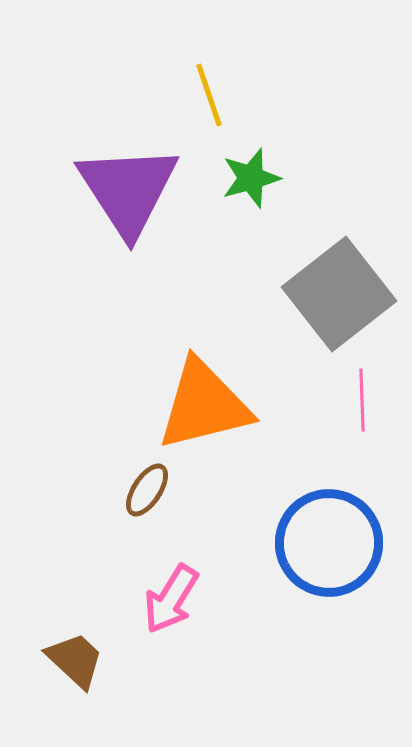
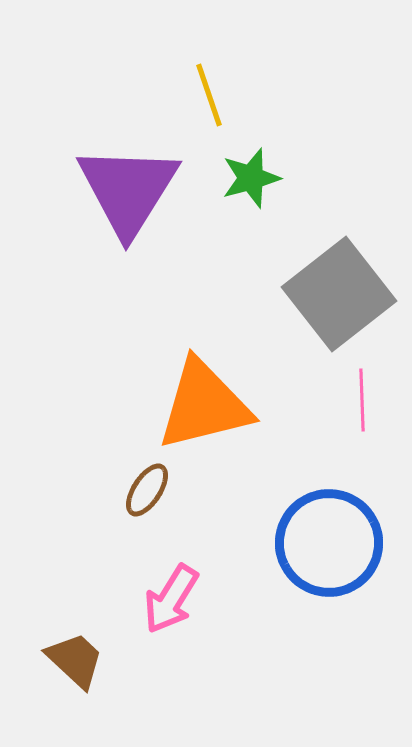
purple triangle: rotated 5 degrees clockwise
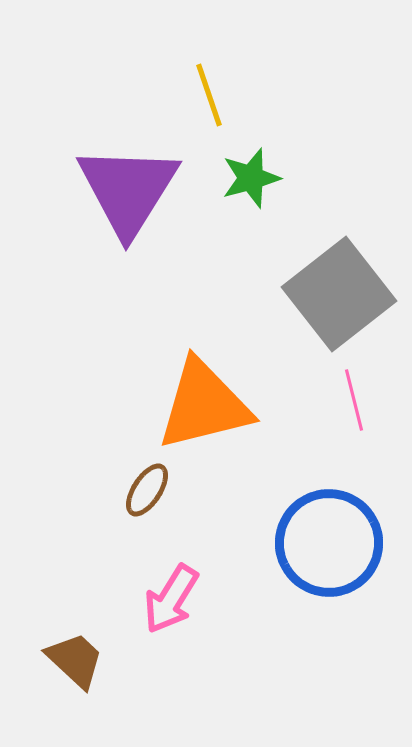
pink line: moved 8 px left; rotated 12 degrees counterclockwise
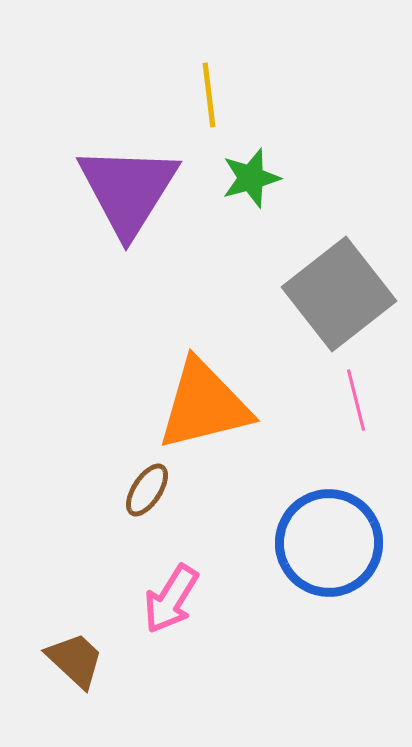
yellow line: rotated 12 degrees clockwise
pink line: moved 2 px right
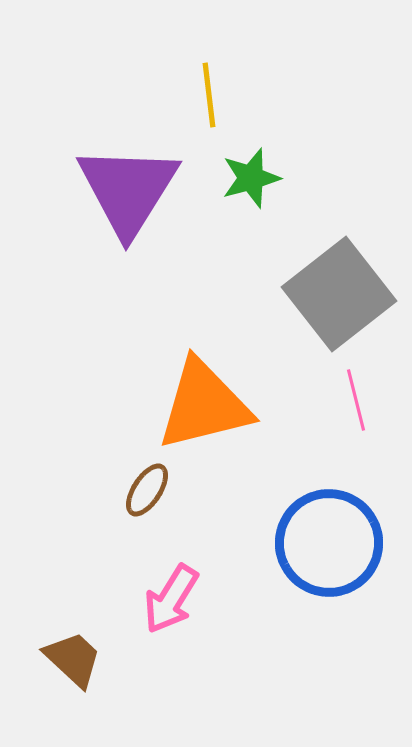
brown trapezoid: moved 2 px left, 1 px up
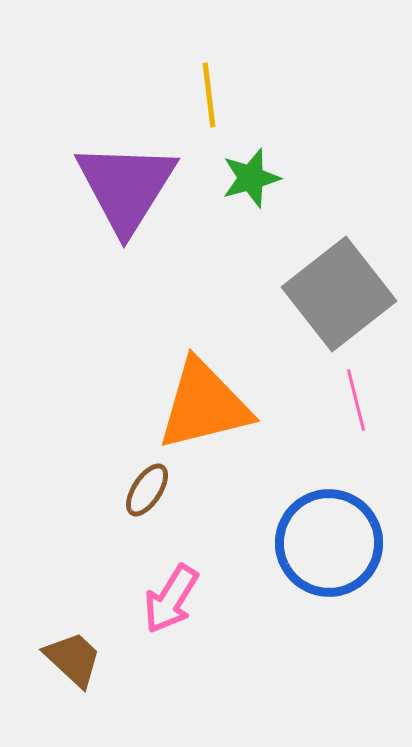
purple triangle: moved 2 px left, 3 px up
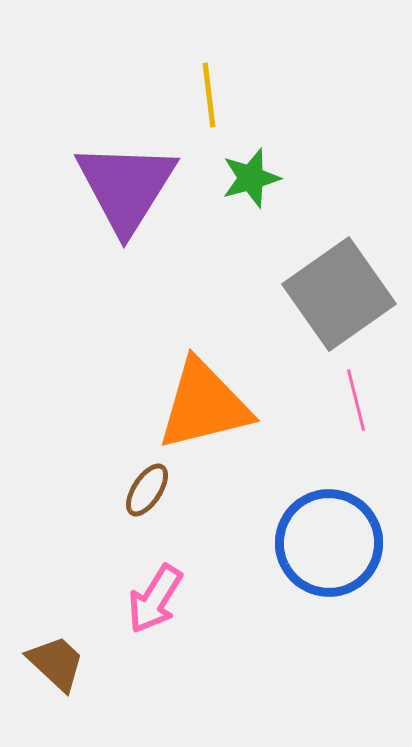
gray square: rotated 3 degrees clockwise
pink arrow: moved 16 px left
brown trapezoid: moved 17 px left, 4 px down
